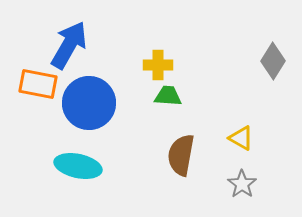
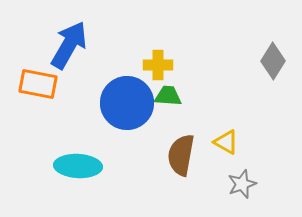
blue circle: moved 38 px right
yellow triangle: moved 15 px left, 4 px down
cyan ellipse: rotated 9 degrees counterclockwise
gray star: rotated 16 degrees clockwise
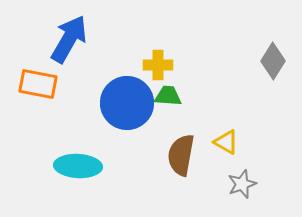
blue arrow: moved 6 px up
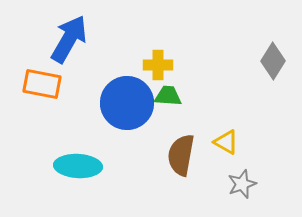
orange rectangle: moved 4 px right
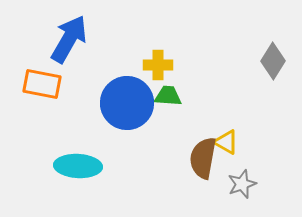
brown semicircle: moved 22 px right, 3 px down
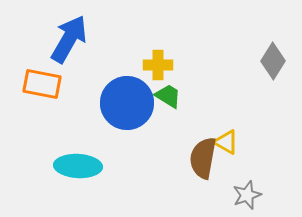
green trapezoid: rotated 28 degrees clockwise
gray star: moved 5 px right, 11 px down
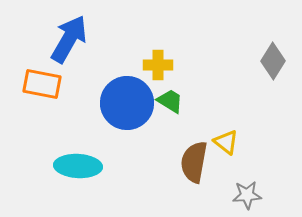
green trapezoid: moved 2 px right, 5 px down
yellow triangle: rotated 8 degrees clockwise
brown semicircle: moved 9 px left, 4 px down
gray star: rotated 16 degrees clockwise
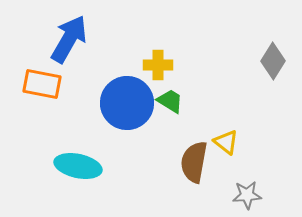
cyan ellipse: rotated 9 degrees clockwise
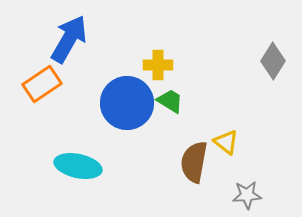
orange rectangle: rotated 45 degrees counterclockwise
